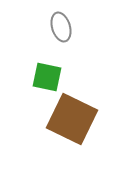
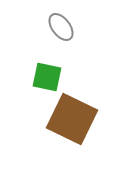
gray ellipse: rotated 20 degrees counterclockwise
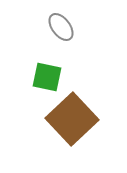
brown square: rotated 21 degrees clockwise
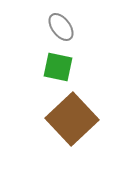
green square: moved 11 px right, 10 px up
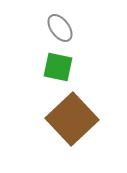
gray ellipse: moved 1 px left, 1 px down
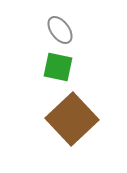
gray ellipse: moved 2 px down
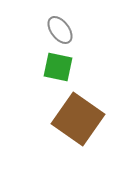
brown square: moved 6 px right; rotated 12 degrees counterclockwise
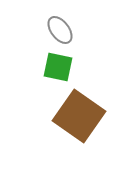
brown square: moved 1 px right, 3 px up
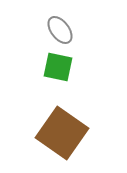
brown square: moved 17 px left, 17 px down
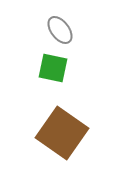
green square: moved 5 px left, 1 px down
